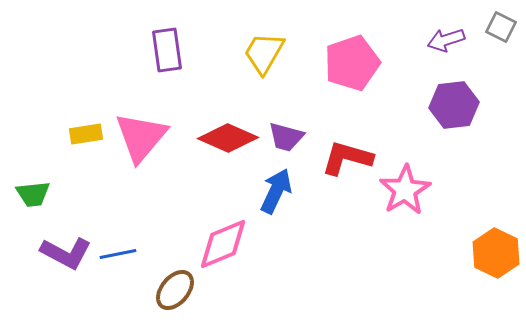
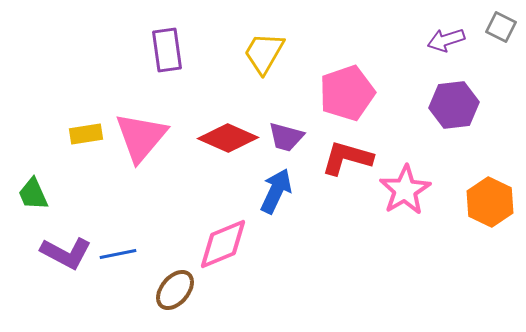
pink pentagon: moved 5 px left, 30 px down
green trapezoid: rotated 72 degrees clockwise
orange hexagon: moved 6 px left, 51 px up
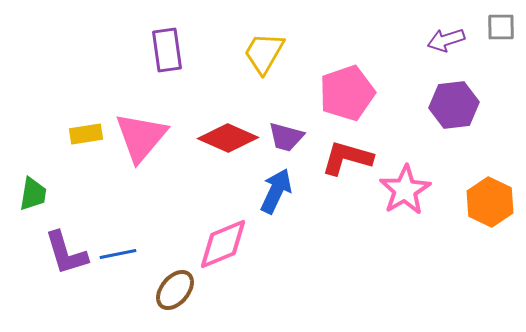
gray square: rotated 28 degrees counterclockwise
green trapezoid: rotated 147 degrees counterclockwise
purple L-shape: rotated 45 degrees clockwise
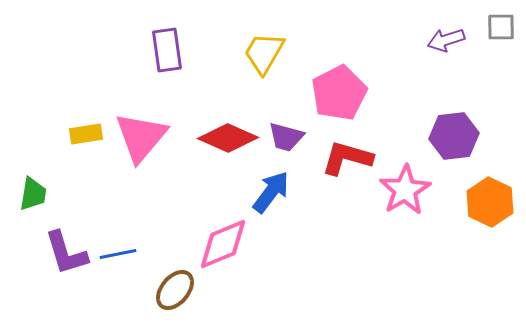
pink pentagon: moved 8 px left; rotated 8 degrees counterclockwise
purple hexagon: moved 31 px down
blue arrow: moved 5 px left, 1 px down; rotated 12 degrees clockwise
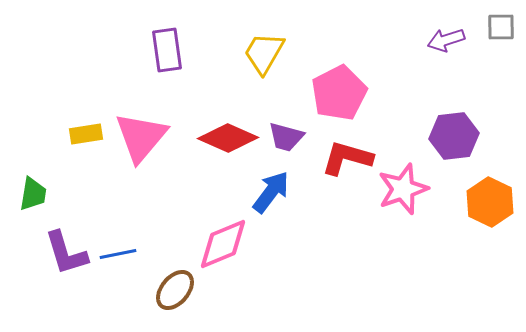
pink star: moved 2 px left, 1 px up; rotated 12 degrees clockwise
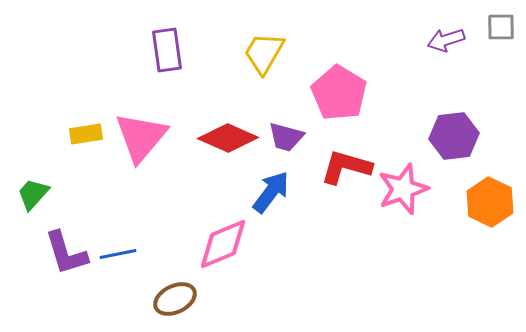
pink pentagon: rotated 14 degrees counterclockwise
red L-shape: moved 1 px left, 9 px down
green trapezoid: rotated 147 degrees counterclockwise
brown ellipse: moved 9 px down; rotated 24 degrees clockwise
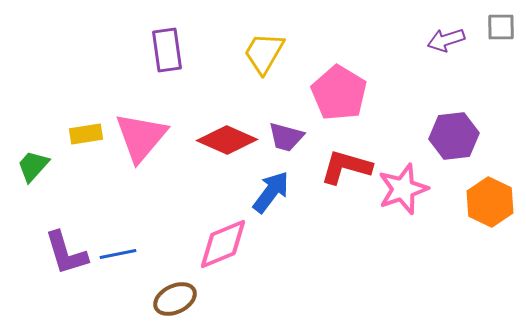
red diamond: moved 1 px left, 2 px down
green trapezoid: moved 28 px up
